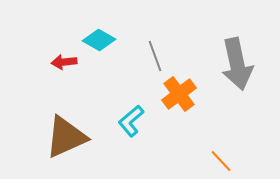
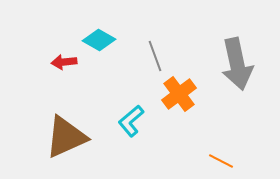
orange line: rotated 20 degrees counterclockwise
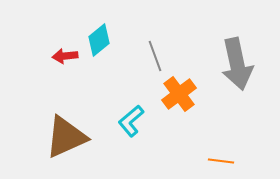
cyan diamond: rotated 68 degrees counterclockwise
red arrow: moved 1 px right, 6 px up
orange line: rotated 20 degrees counterclockwise
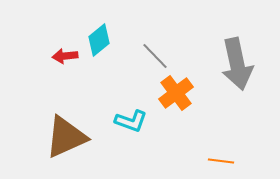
gray line: rotated 24 degrees counterclockwise
orange cross: moved 3 px left, 1 px up
cyan L-shape: rotated 120 degrees counterclockwise
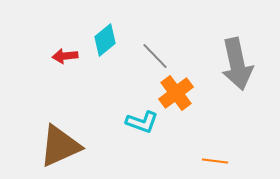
cyan diamond: moved 6 px right
cyan L-shape: moved 11 px right, 1 px down
brown triangle: moved 6 px left, 9 px down
orange line: moved 6 px left
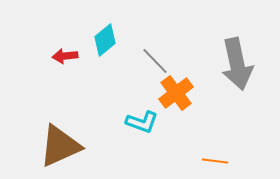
gray line: moved 5 px down
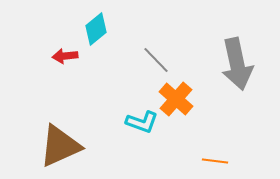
cyan diamond: moved 9 px left, 11 px up
gray line: moved 1 px right, 1 px up
orange cross: moved 6 px down; rotated 12 degrees counterclockwise
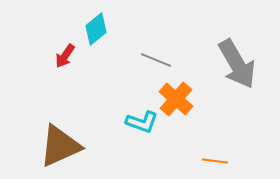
red arrow: rotated 50 degrees counterclockwise
gray line: rotated 24 degrees counterclockwise
gray arrow: rotated 18 degrees counterclockwise
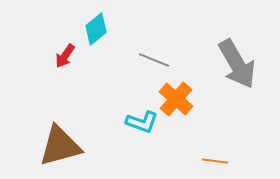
gray line: moved 2 px left
brown triangle: rotated 9 degrees clockwise
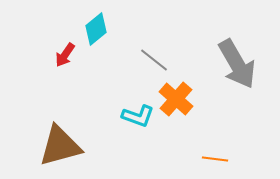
red arrow: moved 1 px up
gray line: rotated 16 degrees clockwise
cyan L-shape: moved 4 px left, 6 px up
orange line: moved 2 px up
